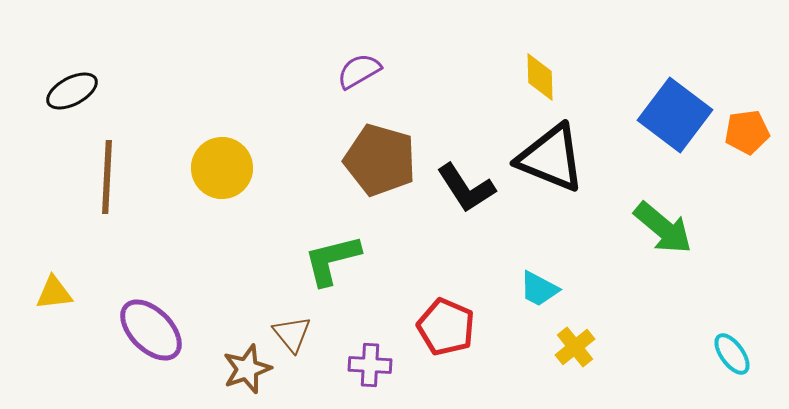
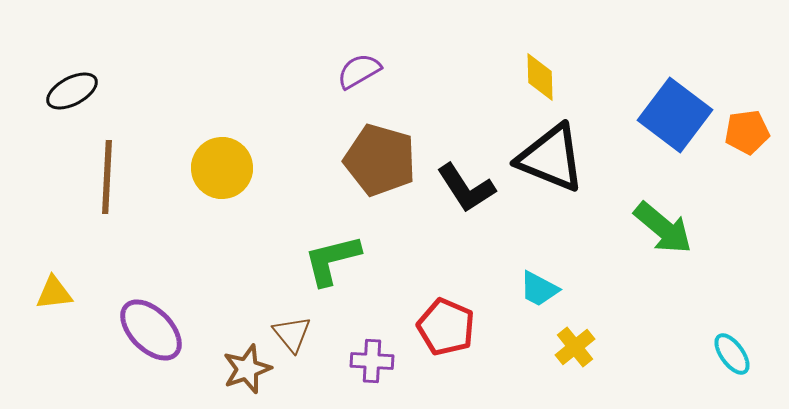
purple cross: moved 2 px right, 4 px up
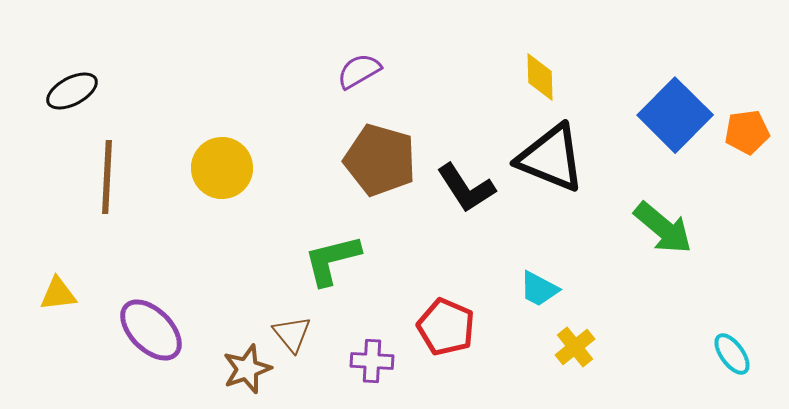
blue square: rotated 8 degrees clockwise
yellow triangle: moved 4 px right, 1 px down
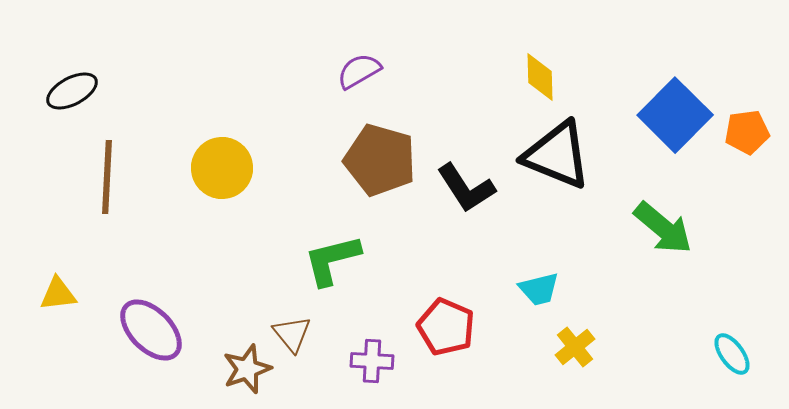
black triangle: moved 6 px right, 3 px up
cyan trapezoid: rotated 42 degrees counterclockwise
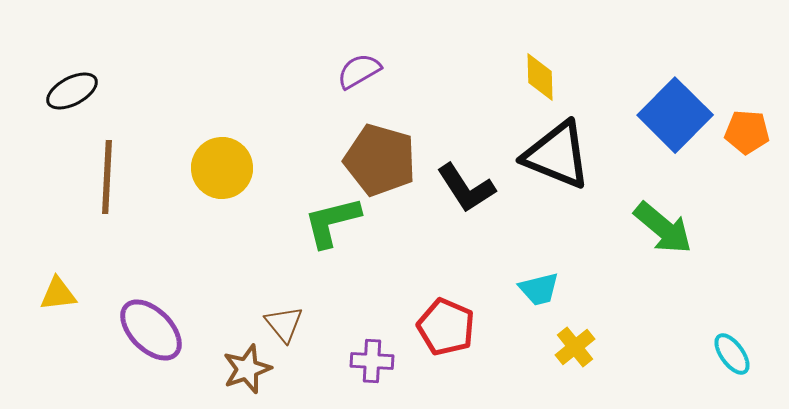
orange pentagon: rotated 12 degrees clockwise
green L-shape: moved 38 px up
brown triangle: moved 8 px left, 10 px up
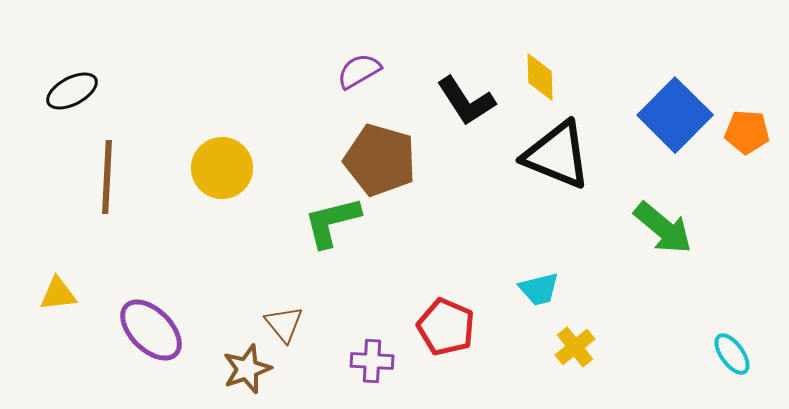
black L-shape: moved 87 px up
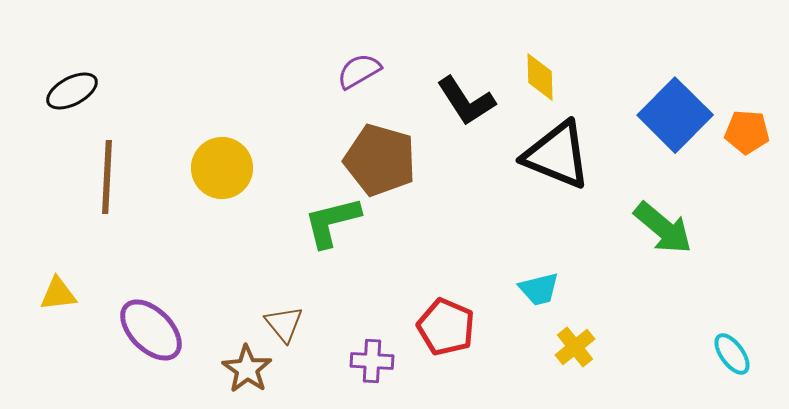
brown star: rotated 18 degrees counterclockwise
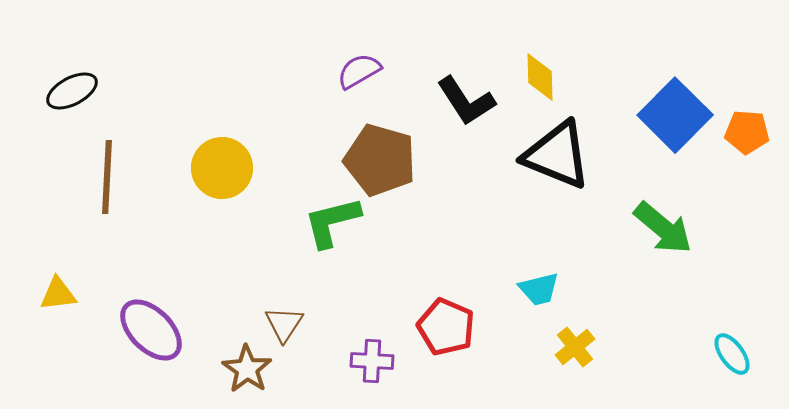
brown triangle: rotated 12 degrees clockwise
